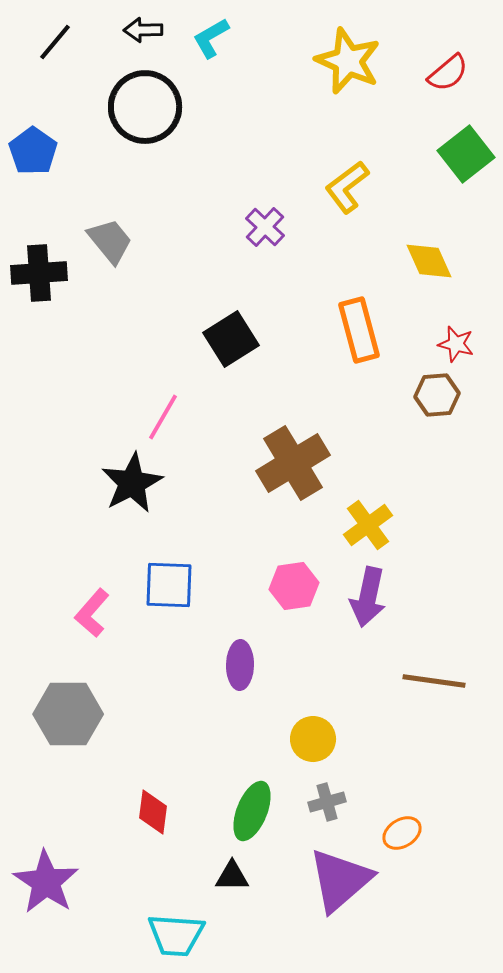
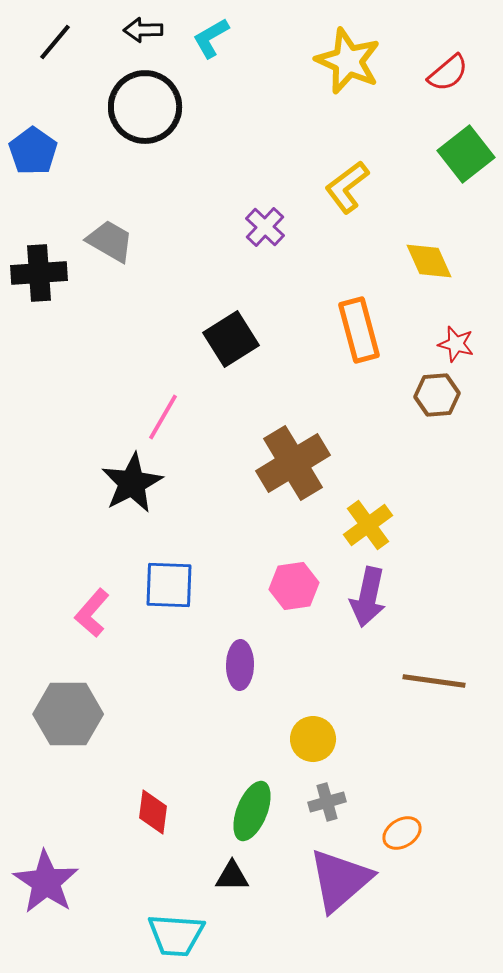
gray trapezoid: rotated 21 degrees counterclockwise
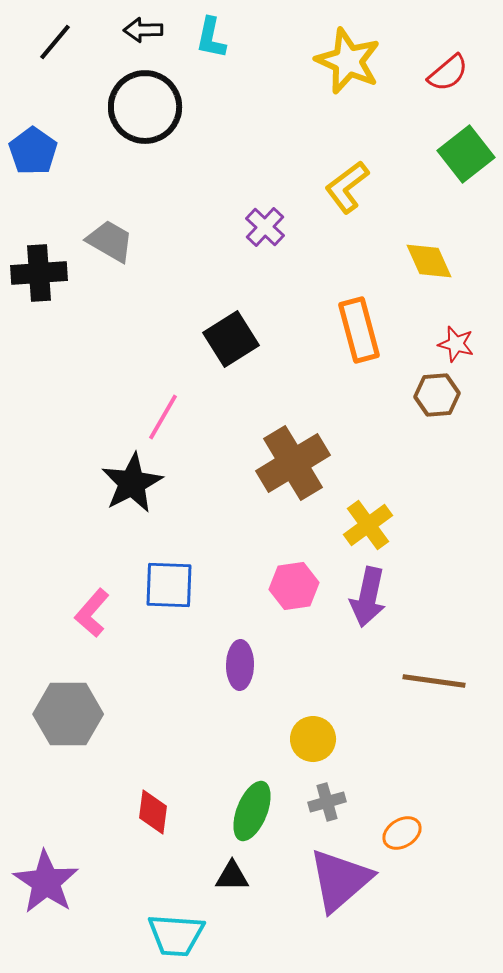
cyan L-shape: rotated 48 degrees counterclockwise
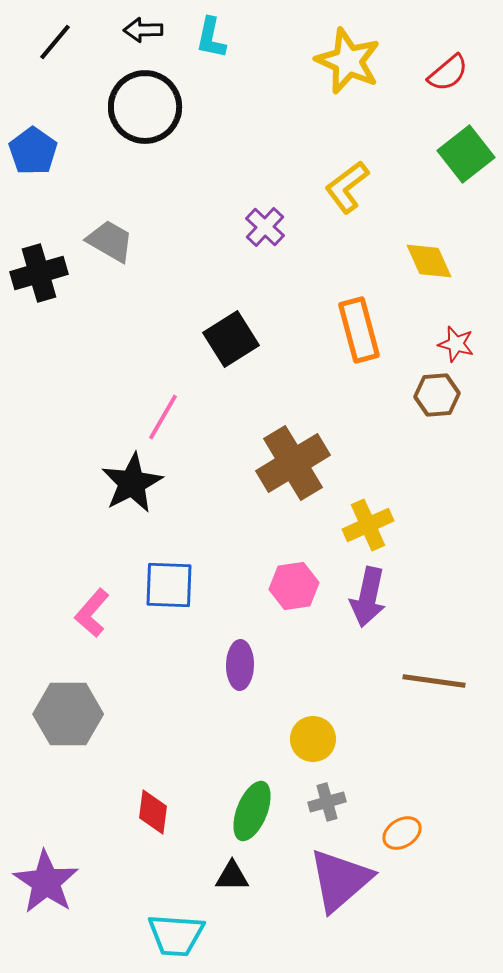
black cross: rotated 12 degrees counterclockwise
yellow cross: rotated 12 degrees clockwise
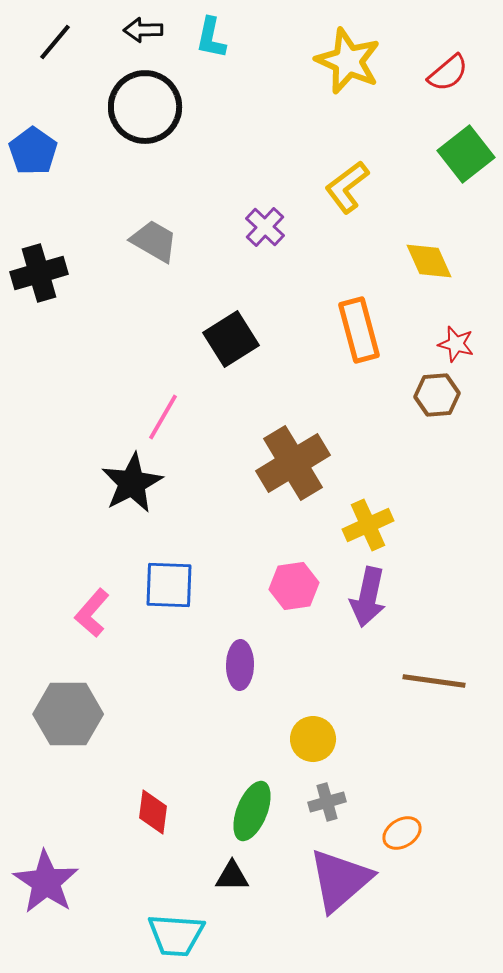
gray trapezoid: moved 44 px right
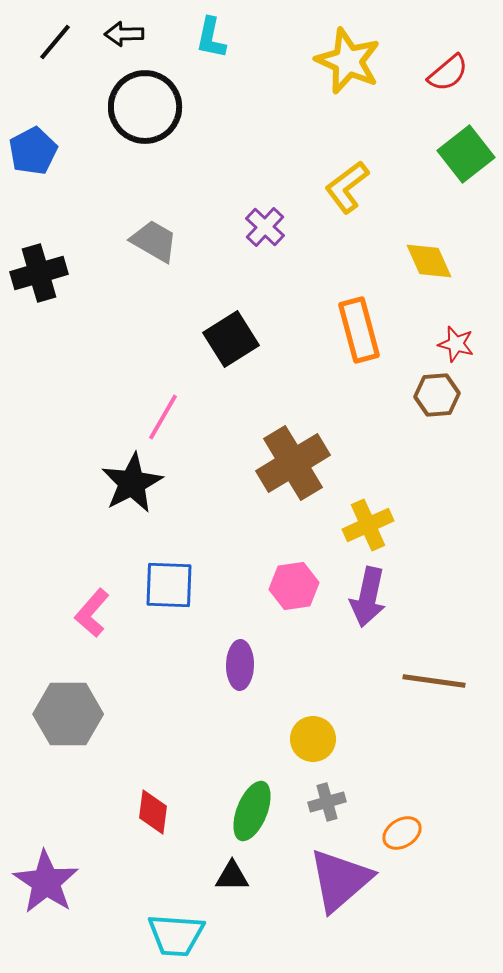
black arrow: moved 19 px left, 4 px down
blue pentagon: rotated 9 degrees clockwise
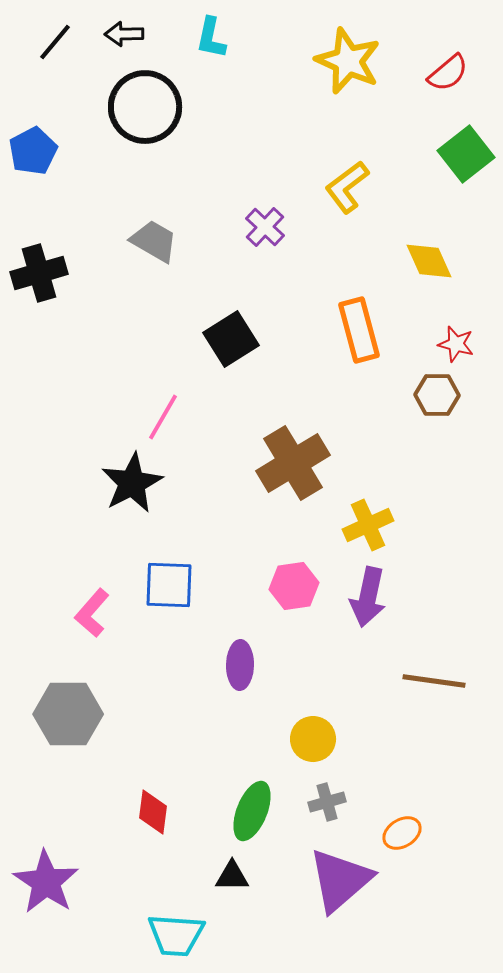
brown hexagon: rotated 6 degrees clockwise
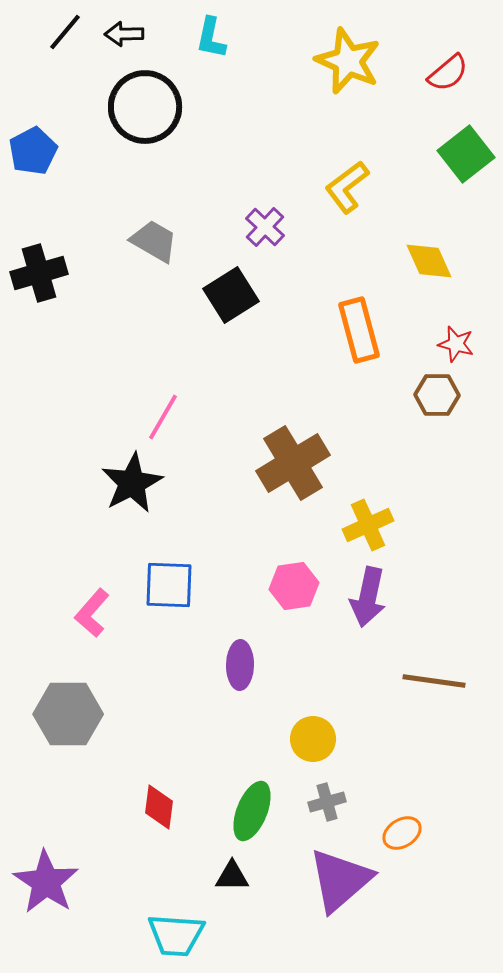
black line: moved 10 px right, 10 px up
black square: moved 44 px up
red diamond: moved 6 px right, 5 px up
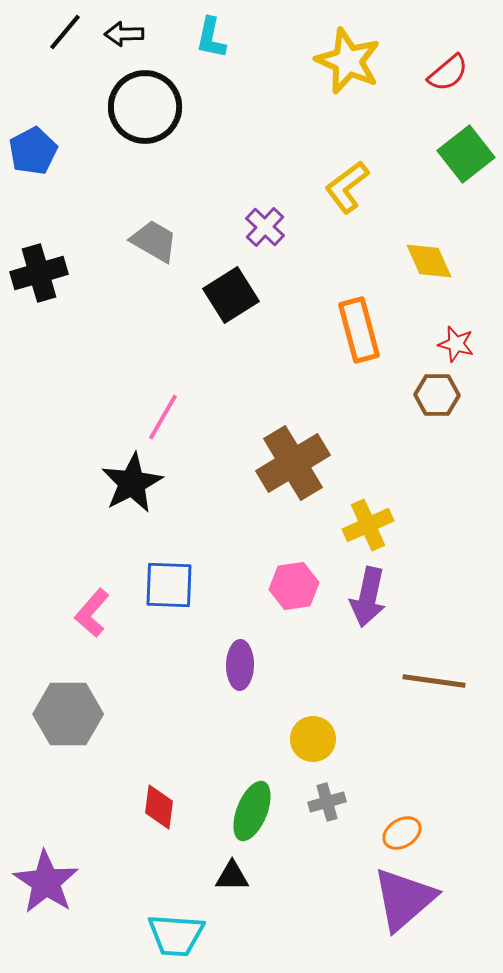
purple triangle: moved 64 px right, 19 px down
